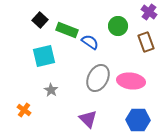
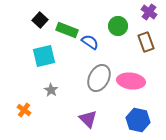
gray ellipse: moved 1 px right
blue hexagon: rotated 10 degrees clockwise
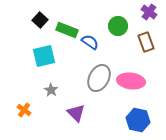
purple triangle: moved 12 px left, 6 px up
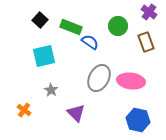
green rectangle: moved 4 px right, 3 px up
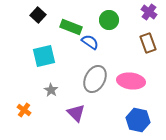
black square: moved 2 px left, 5 px up
green circle: moved 9 px left, 6 px up
brown rectangle: moved 2 px right, 1 px down
gray ellipse: moved 4 px left, 1 px down
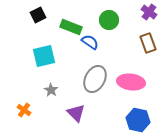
black square: rotated 21 degrees clockwise
pink ellipse: moved 1 px down
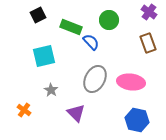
blue semicircle: moved 1 px right; rotated 12 degrees clockwise
blue hexagon: moved 1 px left
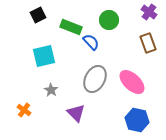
pink ellipse: moved 1 px right; rotated 36 degrees clockwise
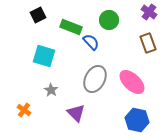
cyan square: rotated 30 degrees clockwise
